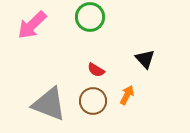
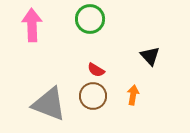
green circle: moved 2 px down
pink arrow: rotated 132 degrees clockwise
black triangle: moved 5 px right, 3 px up
orange arrow: moved 6 px right; rotated 18 degrees counterclockwise
brown circle: moved 5 px up
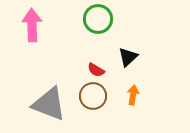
green circle: moved 8 px right
black triangle: moved 22 px left, 1 px down; rotated 30 degrees clockwise
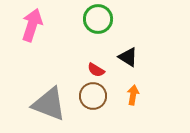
pink arrow: rotated 20 degrees clockwise
black triangle: rotated 45 degrees counterclockwise
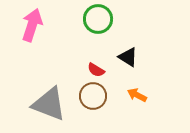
orange arrow: moved 4 px right; rotated 72 degrees counterclockwise
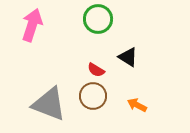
orange arrow: moved 10 px down
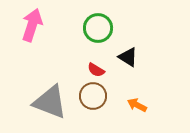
green circle: moved 9 px down
gray triangle: moved 1 px right, 2 px up
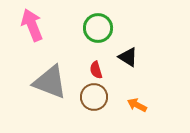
pink arrow: rotated 40 degrees counterclockwise
red semicircle: rotated 42 degrees clockwise
brown circle: moved 1 px right, 1 px down
gray triangle: moved 20 px up
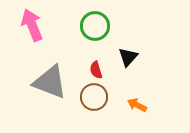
green circle: moved 3 px left, 2 px up
black triangle: rotated 40 degrees clockwise
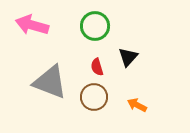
pink arrow: rotated 52 degrees counterclockwise
red semicircle: moved 1 px right, 3 px up
